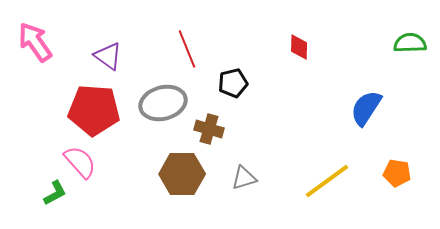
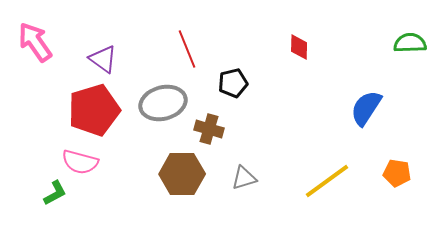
purple triangle: moved 5 px left, 3 px down
red pentagon: rotated 21 degrees counterclockwise
pink semicircle: rotated 147 degrees clockwise
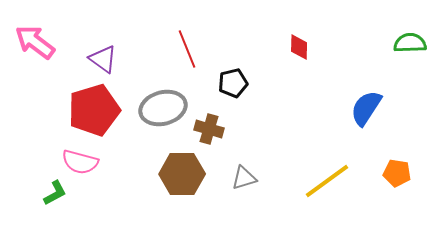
pink arrow: rotated 18 degrees counterclockwise
gray ellipse: moved 5 px down
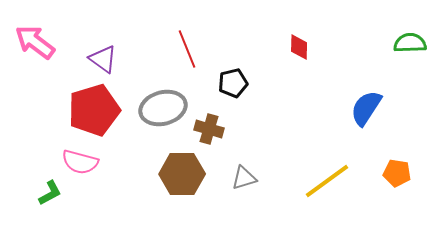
green L-shape: moved 5 px left
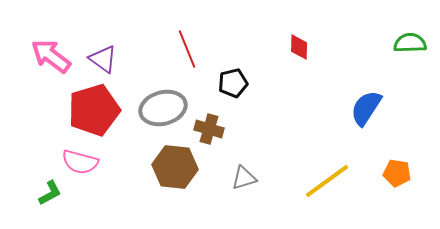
pink arrow: moved 16 px right, 14 px down
brown hexagon: moved 7 px left, 7 px up; rotated 6 degrees clockwise
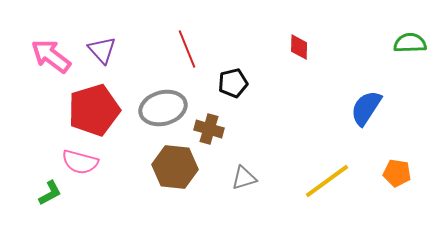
purple triangle: moved 1 px left, 9 px up; rotated 12 degrees clockwise
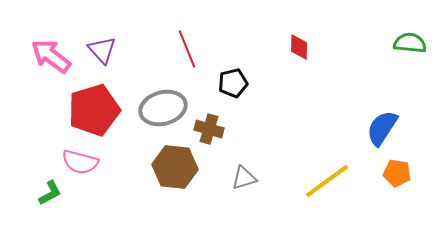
green semicircle: rotated 8 degrees clockwise
blue semicircle: moved 16 px right, 20 px down
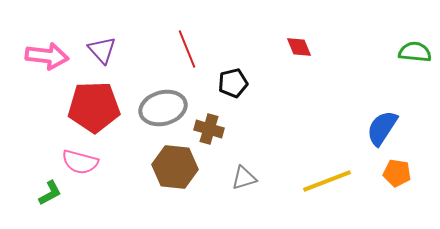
green semicircle: moved 5 px right, 9 px down
red diamond: rotated 24 degrees counterclockwise
pink arrow: moved 4 px left; rotated 150 degrees clockwise
red pentagon: moved 3 px up; rotated 15 degrees clockwise
yellow line: rotated 15 degrees clockwise
